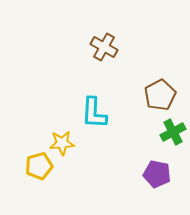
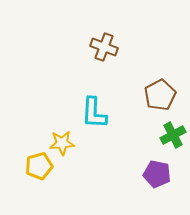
brown cross: rotated 8 degrees counterclockwise
green cross: moved 3 px down
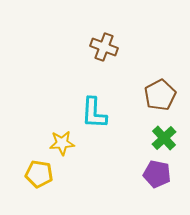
green cross: moved 9 px left, 3 px down; rotated 15 degrees counterclockwise
yellow pentagon: moved 8 px down; rotated 24 degrees clockwise
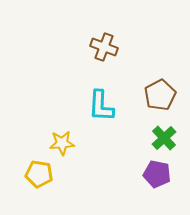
cyan L-shape: moved 7 px right, 7 px up
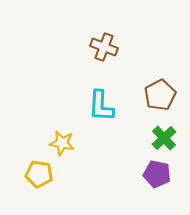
yellow star: rotated 15 degrees clockwise
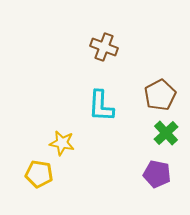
green cross: moved 2 px right, 5 px up
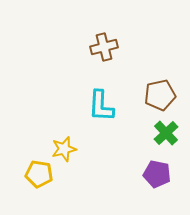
brown cross: rotated 36 degrees counterclockwise
brown pentagon: rotated 16 degrees clockwise
yellow star: moved 2 px right, 6 px down; rotated 25 degrees counterclockwise
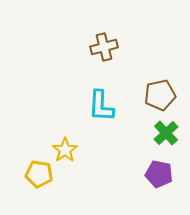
yellow star: moved 1 px right, 1 px down; rotated 20 degrees counterclockwise
purple pentagon: moved 2 px right
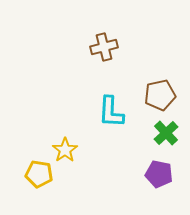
cyan L-shape: moved 10 px right, 6 px down
